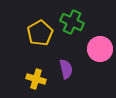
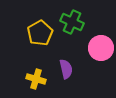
pink circle: moved 1 px right, 1 px up
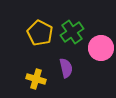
green cross: moved 10 px down; rotated 30 degrees clockwise
yellow pentagon: rotated 15 degrees counterclockwise
purple semicircle: moved 1 px up
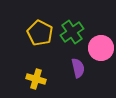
purple semicircle: moved 12 px right
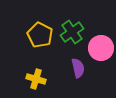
yellow pentagon: moved 2 px down
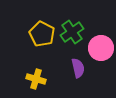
yellow pentagon: moved 2 px right, 1 px up
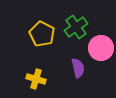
green cross: moved 4 px right, 5 px up
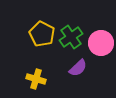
green cross: moved 5 px left, 10 px down
pink circle: moved 5 px up
purple semicircle: rotated 60 degrees clockwise
